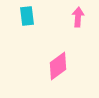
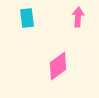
cyan rectangle: moved 2 px down
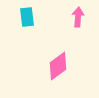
cyan rectangle: moved 1 px up
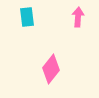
pink diamond: moved 7 px left, 3 px down; rotated 16 degrees counterclockwise
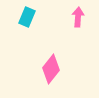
cyan rectangle: rotated 30 degrees clockwise
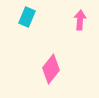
pink arrow: moved 2 px right, 3 px down
